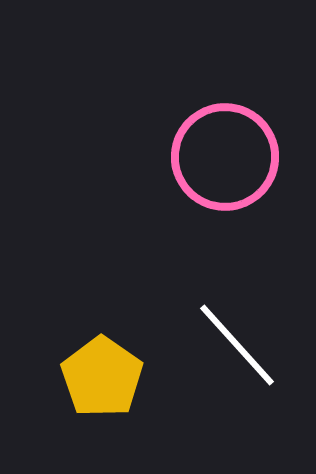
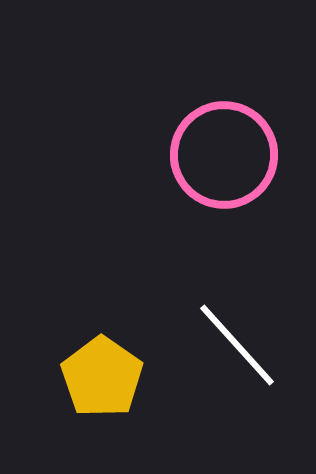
pink circle: moved 1 px left, 2 px up
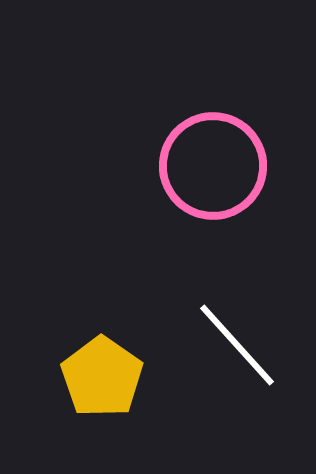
pink circle: moved 11 px left, 11 px down
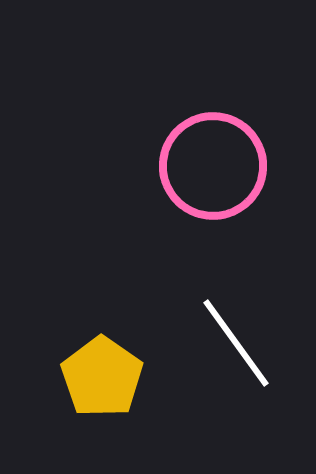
white line: moved 1 px left, 2 px up; rotated 6 degrees clockwise
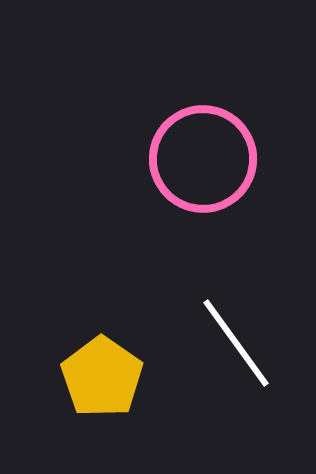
pink circle: moved 10 px left, 7 px up
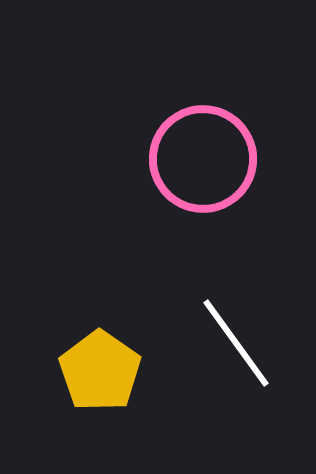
yellow pentagon: moved 2 px left, 6 px up
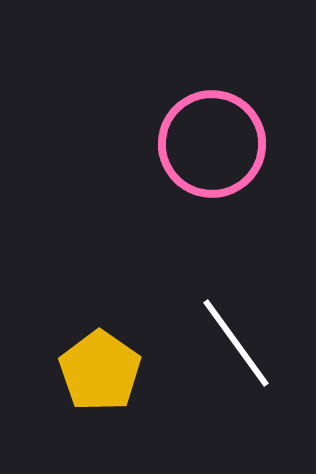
pink circle: moved 9 px right, 15 px up
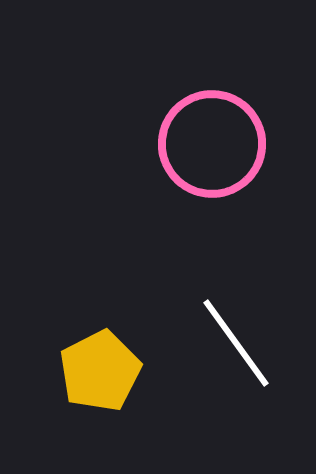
yellow pentagon: rotated 10 degrees clockwise
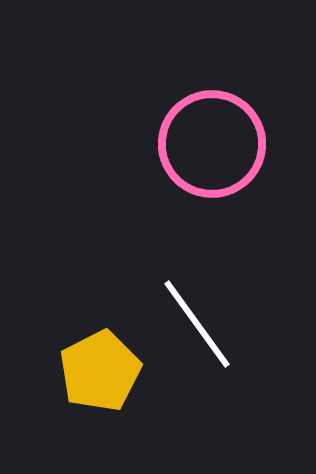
white line: moved 39 px left, 19 px up
